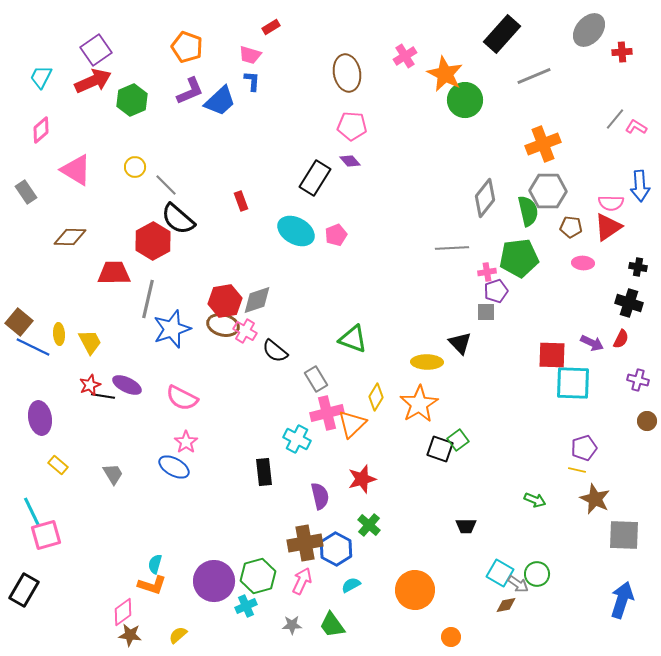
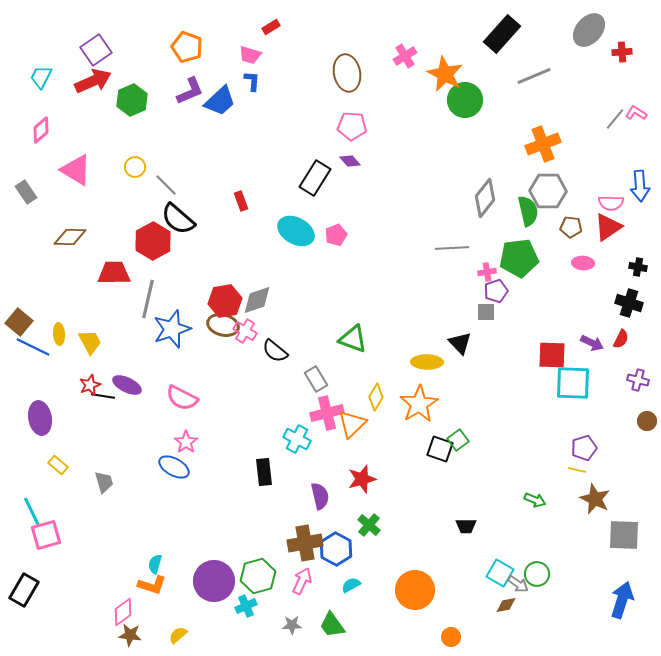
pink L-shape at (636, 127): moved 14 px up
gray trapezoid at (113, 474): moved 9 px left, 8 px down; rotated 15 degrees clockwise
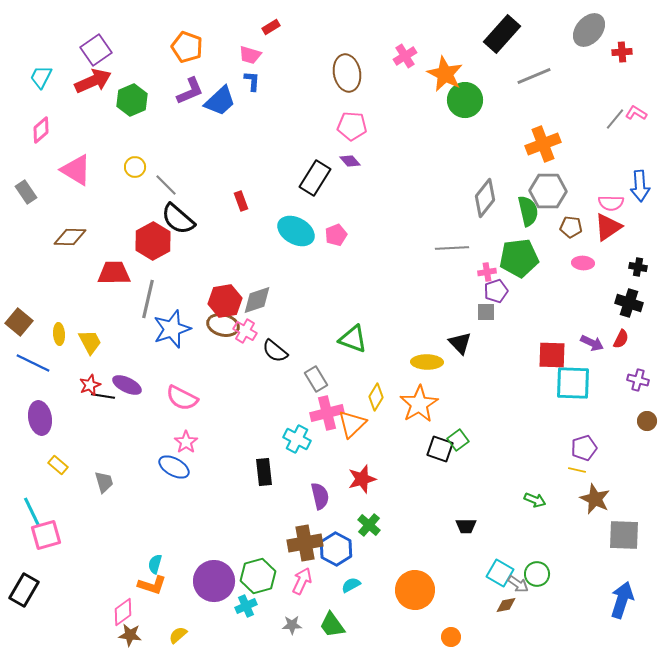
blue line at (33, 347): moved 16 px down
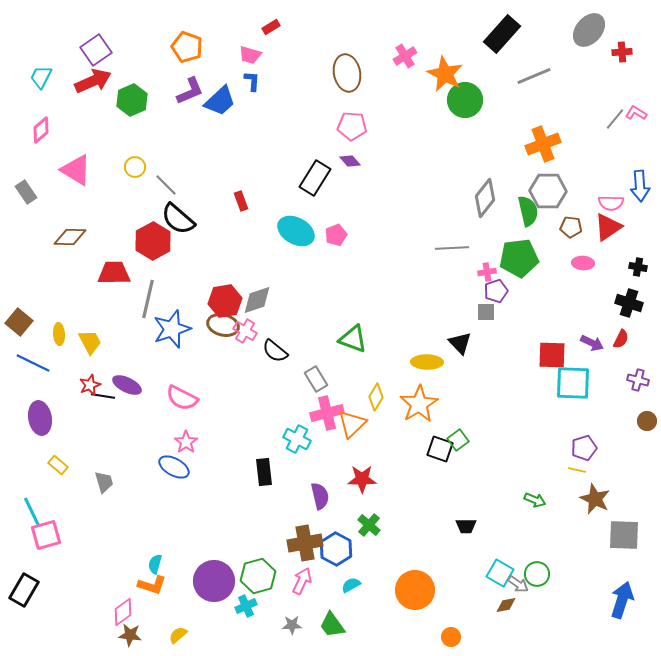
red star at (362, 479): rotated 16 degrees clockwise
